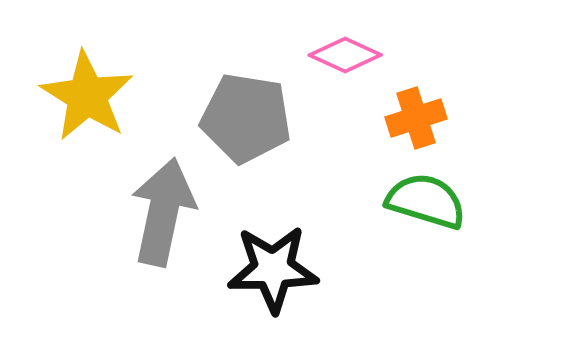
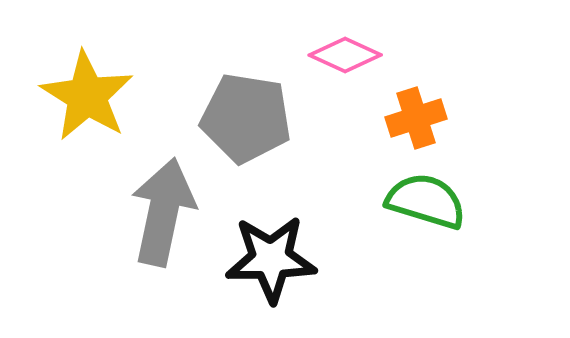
black star: moved 2 px left, 10 px up
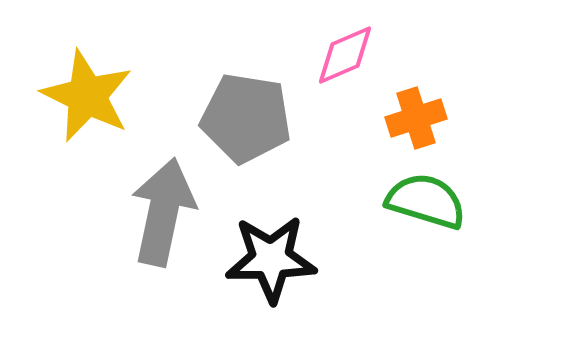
pink diamond: rotated 48 degrees counterclockwise
yellow star: rotated 6 degrees counterclockwise
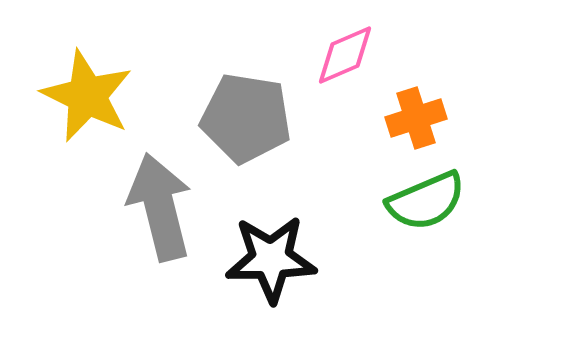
green semicircle: rotated 140 degrees clockwise
gray arrow: moved 3 px left, 5 px up; rotated 26 degrees counterclockwise
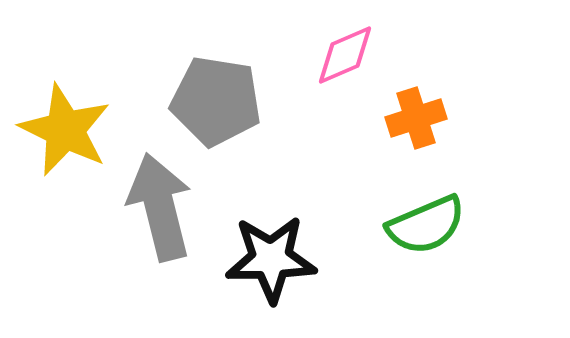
yellow star: moved 22 px left, 34 px down
gray pentagon: moved 30 px left, 17 px up
green semicircle: moved 24 px down
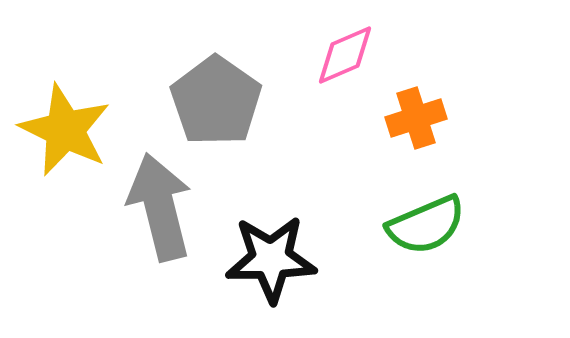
gray pentagon: rotated 26 degrees clockwise
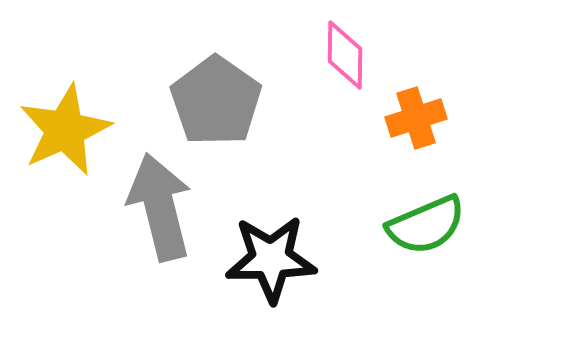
pink diamond: rotated 66 degrees counterclockwise
yellow star: rotated 22 degrees clockwise
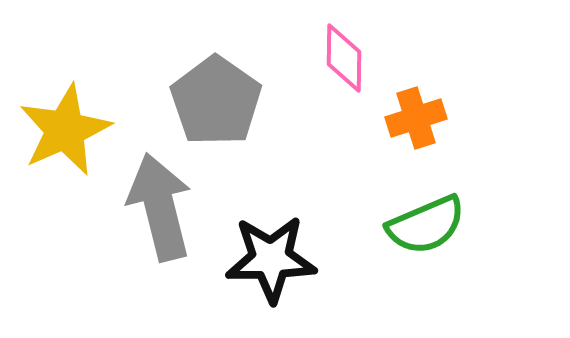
pink diamond: moved 1 px left, 3 px down
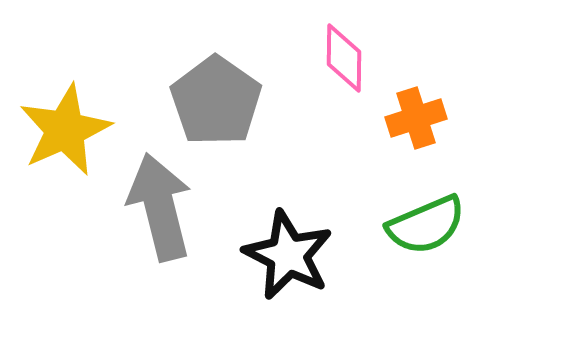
black star: moved 17 px right, 4 px up; rotated 28 degrees clockwise
